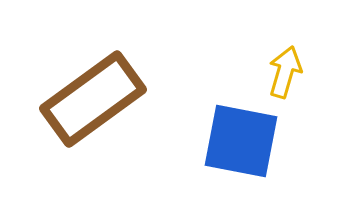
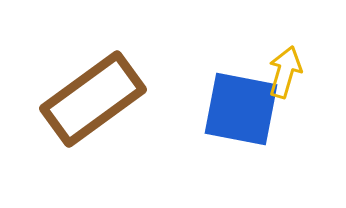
blue square: moved 32 px up
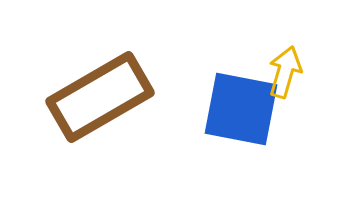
brown rectangle: moved 7 px right, 2 px up; rotated 6 degrees clockwise
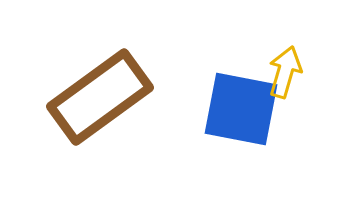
brown rectangle: rotated 6 degrees counterclockwise
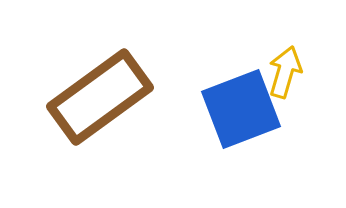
blue square: rotated 32 degrees counterclockwise
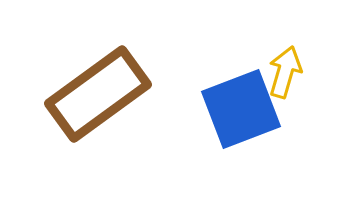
brown rectangle: moved 2 px left, 3 px up
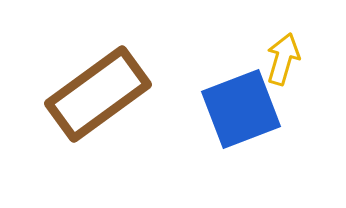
yellow arrow: moved 2 px left, 13 px up
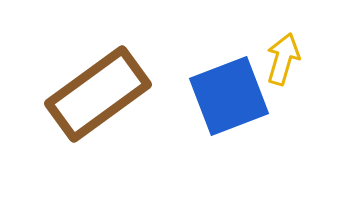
blue square: moved 12 px left, 13 px up
